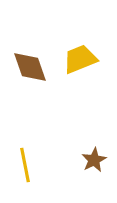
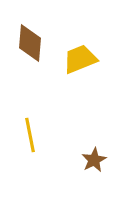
brown diamond: moved 24 px up; rotated 24 degrees clockwise
yellow line: moved 5 px right, 30 px up
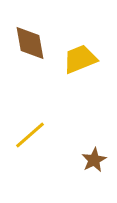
brown diamond: rotated 15 degrees counterclockwise
yellow line: rotated 60 degrees clockwise
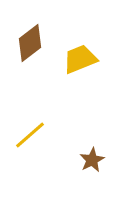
brown diamond: rotated 63 degrees clockwise
brown star: moved 2 px left
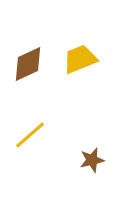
brown diamond: moved 2 px left, 21 px down; rotated 12 degrees clockwise
brown star: rotated 15 degrees clockwise
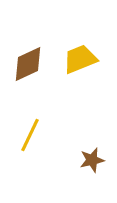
yellow line: rotated 24 degrees counterclockwise
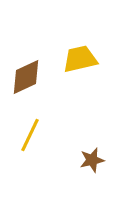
yellow trapezoid: rotated 9 degrees clockwise
brown diamond: moved 2 px left, 13 px down
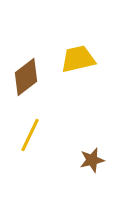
yellow trapezoid: moved 2 px left
brown diamond: rotated 12 degrees counterclockwise
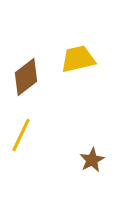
yellow line: moved 9 px left
brown star: rotated 15 degrees counterclockwise
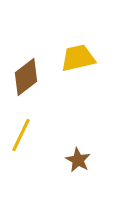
yellow trapezoid: moved 1 px up
brown star: moved 14 px left; rotated 15 degrees counterclockwise
